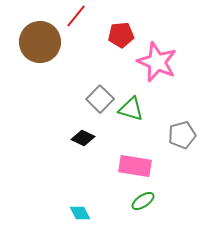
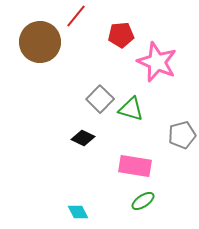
cyan diamond: moved 2 px left, 1 px up
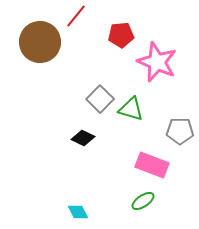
gray pentagon: moved 2 px left, 4 px up; rotated 16 degrees clockwise
pink rectangle: moved 17 px right, 1 px up; rotated 12 degrees clockwise
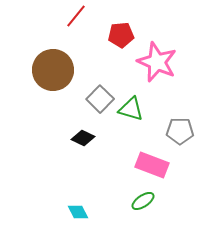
brown circle: moved 13 px right, 28 px down
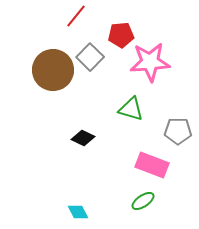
pink star: moved 7 px left; rotated 27 degrees counterclockwise
gray square: moved 10 px left, 42 px up
gray pentagon: moved 2 px left
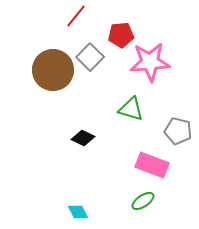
gray pentagon: rotated 12 degrees clockwise
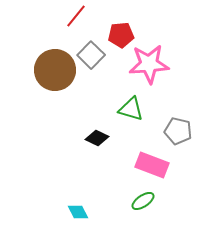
gray square: moved 1 px right, 2 px up
pink star: moved 1 px left, 2 px down
brown circle: moved 2 px right
black diamond: moved 14 px right
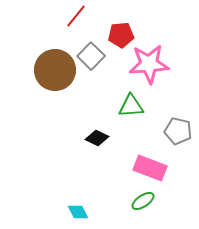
gray square: moved 1 px down
green triangle: moved 3 px up; rotated 20 degrees counterclockwise
pink rectangle: moved 2 px left, 3 px down
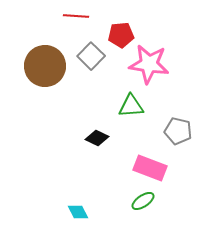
red line: rotated 55 degrees clockwise
pink star: rotated 12 degrees clockwise
brown circle: moved 10 px left, 4 px up
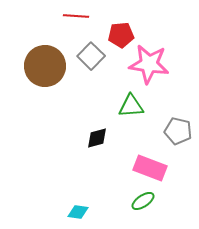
black diamond: rotated 40 degrees counterclockwise
cyan diamond: rotated 55 degrees counterclockwise
